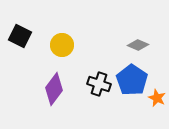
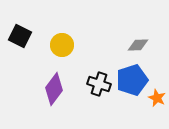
gray diamond: rotated 25 degrees counterclockwise
blue pentagon: rotated 20 degrees clockwise
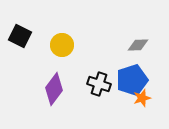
orange star: moved 15 px left; rotated 30 degrees clockwise
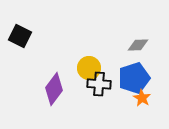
yellow circle: moved 27 px right, 23 px down
blue pentagon: moved 2 px right, 2 px up
black cross: rotated 15 degrees counterclockwise
orange star: rotated 24 degrees counterclockwise
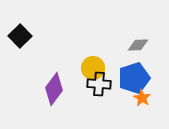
black square: rotated 20 degrees clockwise
yellow circle: moved 4 px right
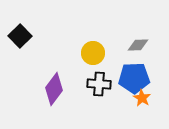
yellow circle: moved 15 px up
blue pentagon: rotated 16 degrees clockwise
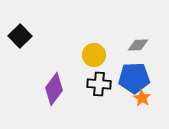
yellow circle: moved 1 px right, 2 px down
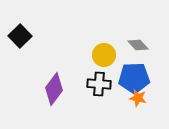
gray diamond: rotated 50 degrees clockwise
yellow circle: moved 10 px right
orange star: moved 4 px left; rotated 18 degrees counterclockwise
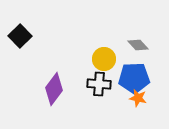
yellow circle: moved 4 px down
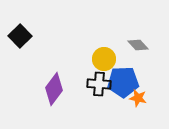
blue pentagon: moved 11 px left, 4 px down
